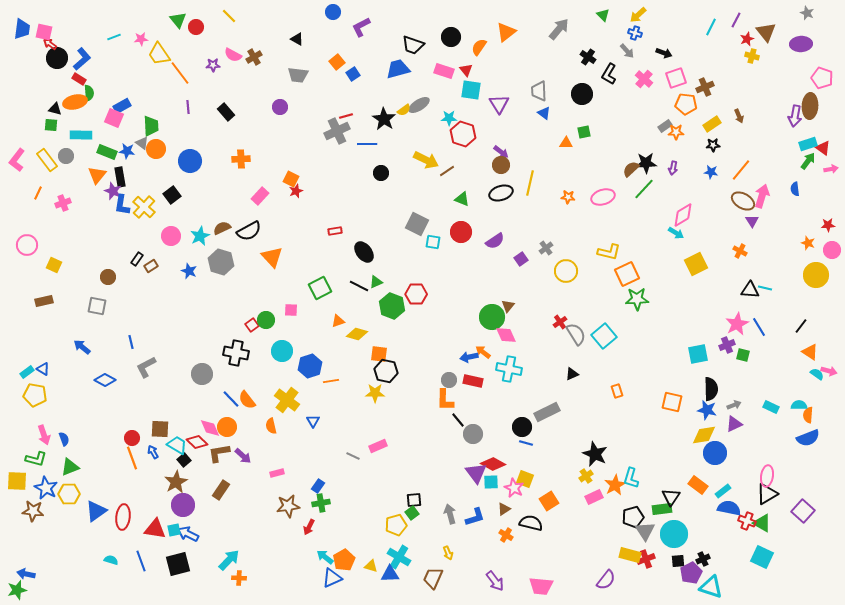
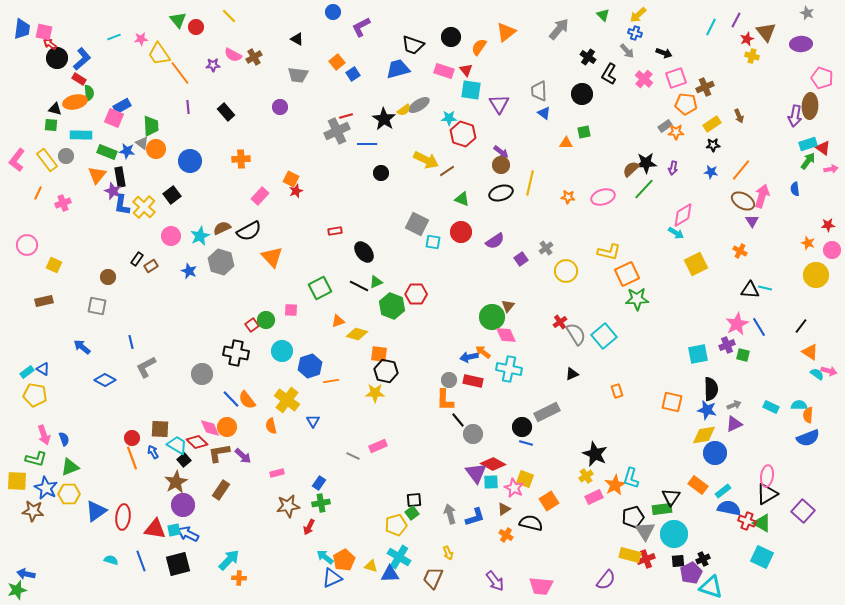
blue rectangle at (318, 486): moved 1 px right, 3 px up
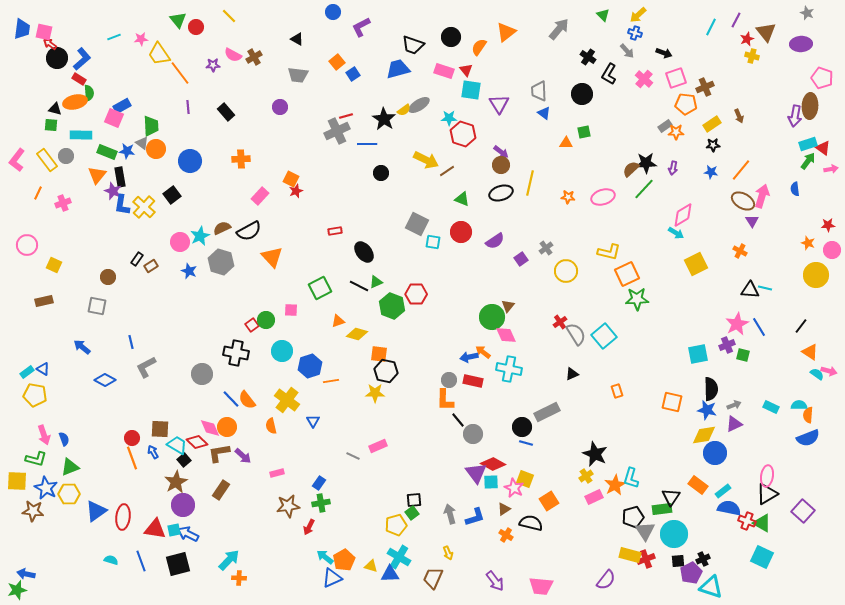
pink circle at (171, 236): moved 9 px right, 6 px down
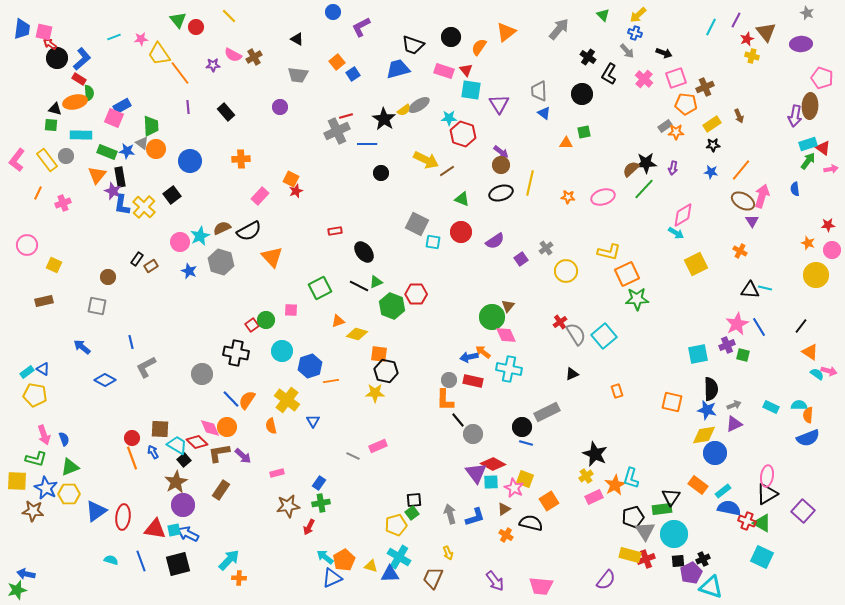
orange semicircle at (247, 400): rotated 72 degrees clockwise
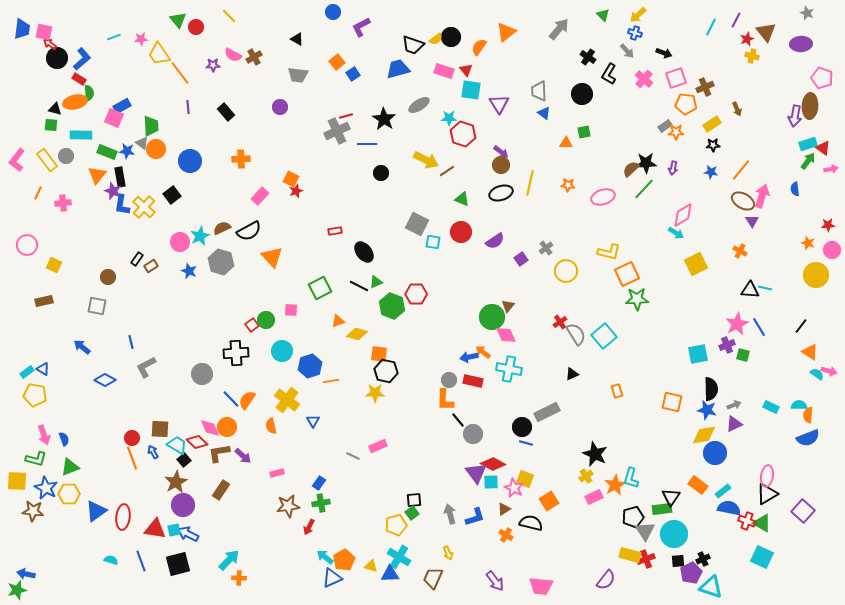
yellow semicircle at (404, 110): moved 32 px right, 71 px up
brown arrow at (739, 116): moved 2 px left, 7 px up
orange star at (568, 197): moved 12 px up
pink cross at (63, 203): rotated 14 degrees clockwise
black cross at (236, 353): rotated 15 degrees counterclockwise
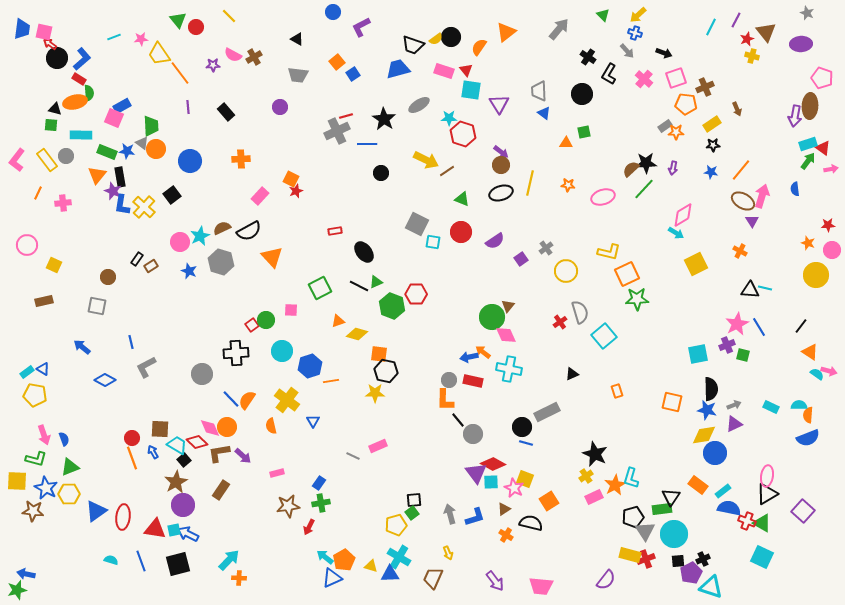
gray semicircle at (576, 334): moved 4 px right, 22 px up; rotated 15 degrees clockwise
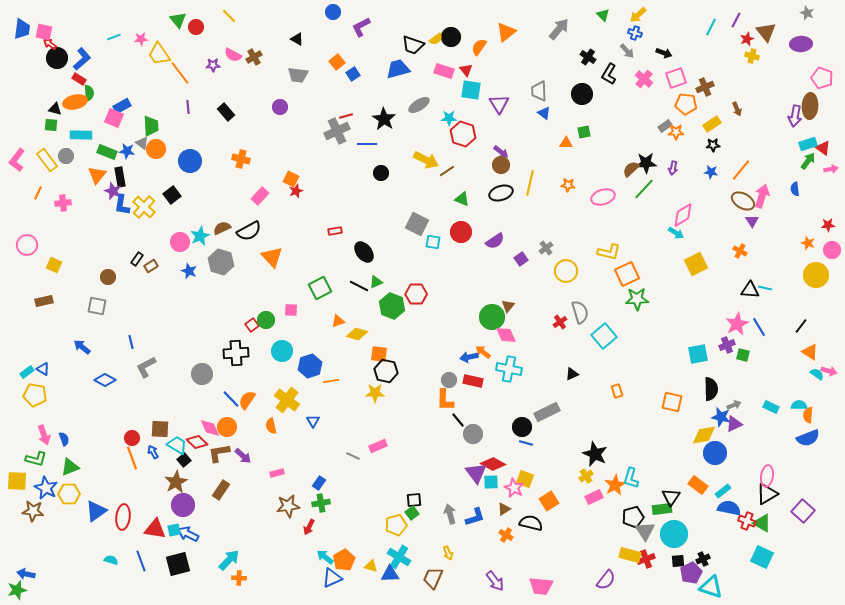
orange cross at (241, 159): rotated 18 degrees clockwise
blue star at (707, 410): moved 14 px right, 7 px down
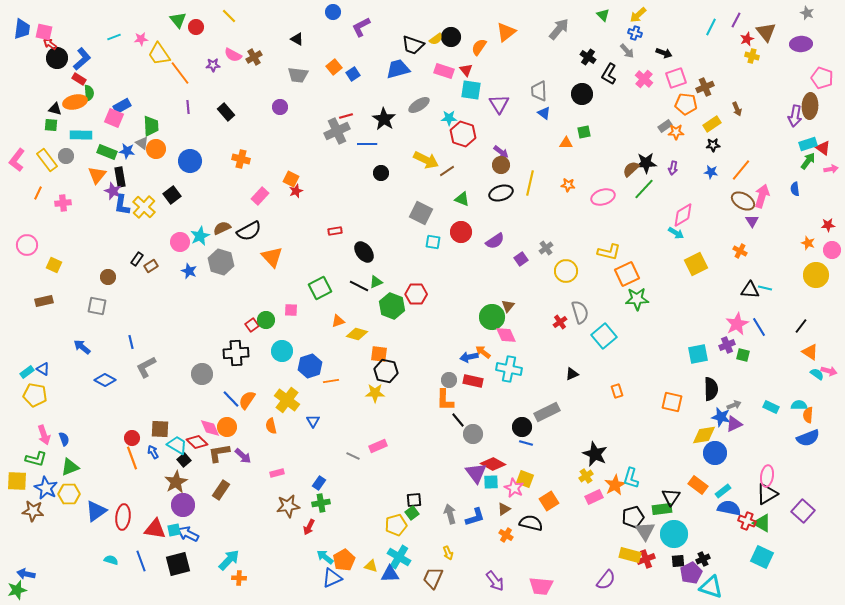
orange square at (337, 62): moved 3 px left, 5 px down
gray square at (417, 224): moved 4 px right, 11 px up
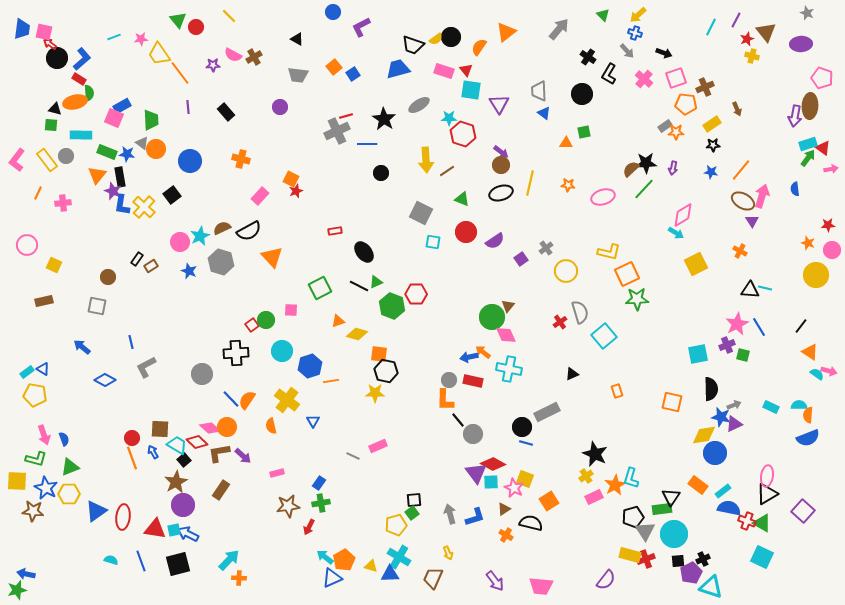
green trapezoid at (151, 126): moved 6 px up
blue star at (127, 151): moved 3 px down
yellow arrow at (426, 160): rotated 60 degrees clockwise
green arrow at (808, 161): moved 3 px up
red circle at (461, 232): moved 5 px right
pink diamond at (210, 428): rotated 25 degrees counterclockwise
